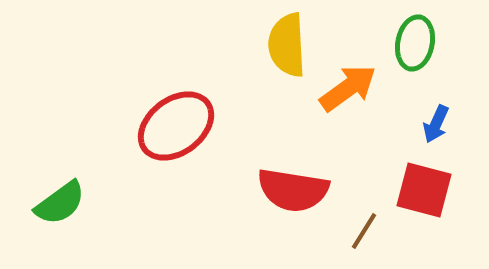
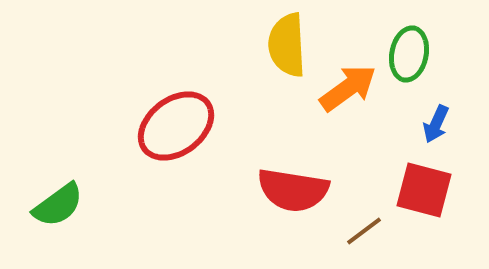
green ellipse: moved 6 px left, 11 px down
green semicircle: moved 2 px left, 2 px down
brown line: rotated 21 degrees clockwise
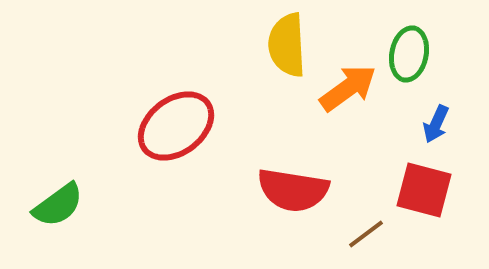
brown line: moved 2 px right, 3 px down
